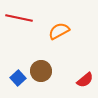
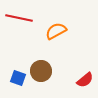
orange semicircle: moved 3 px left
blue square: rotated 28 degrees counterclockwise
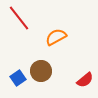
red line: rotated 40 degrees clockwise
orange semicircle: moved 6 px down
blue square: rotated 35 degrees clockwise
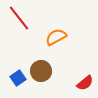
red semicircle: moved 3 px down
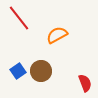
orange semicircle: moved 1 px right, 2 px up
blue square: moved 7 px up
red semicircle: rotated 72 degrees counterclockwise
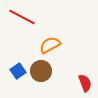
red line: moved 3 px right, 1 px up; rotated 24 degrees counterclockwise
orange semicircle: moved 7 px left, 10 px down
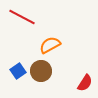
red semicircle: rotated 54 degrees clockwise
